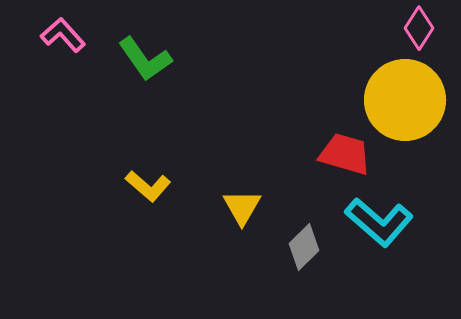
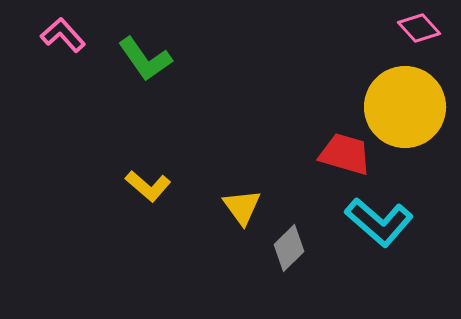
pink diamond: rotated 75 degrees counterclockwise
yellow circle: moved 7 px down
yellow triangle: rotated 6 degrees counterclockwise
gray diamond: moved 15 px left, 1 px down
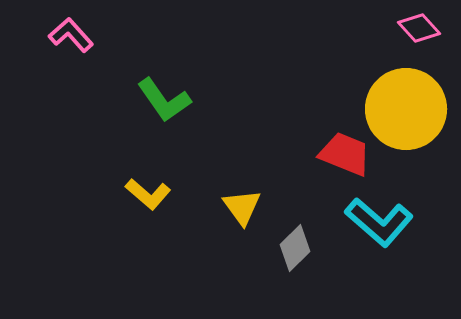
pink L-shape: moved 8 px right
green L-shape: moved 19 px right, 41 px down
yellow circle: moved 1 px right, 2 px down
red trapezoid: rotated 6 degrees clockwise
yellow L-shape: moved 8 px down
gray diamond: moved 6 px right
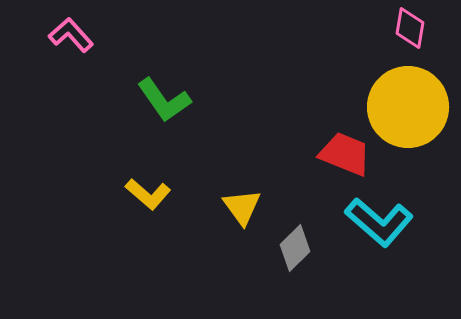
pink diamond: moved 9 px left; rotated 51 degrees clockwise
yellow circle: moved 2 px right, 2 px up
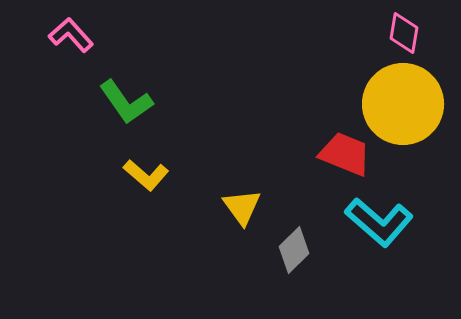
pink diamond: moved 6 px left, 5 px down
green L-shape: moved 38 px left, 2 px down
yellow circle: moved 5 px left, 3 px up
yellow L-shape: moved 2 px left, 19 px up
gray diamond: moved 1 px left, 2 px down
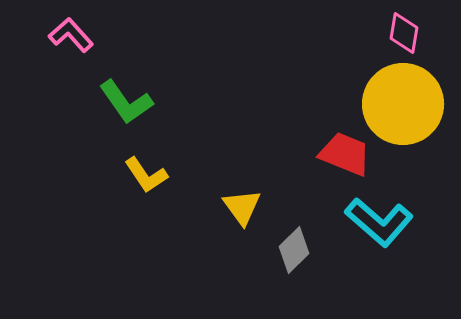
yellow L-shape: rotated 15 degrees clockwise
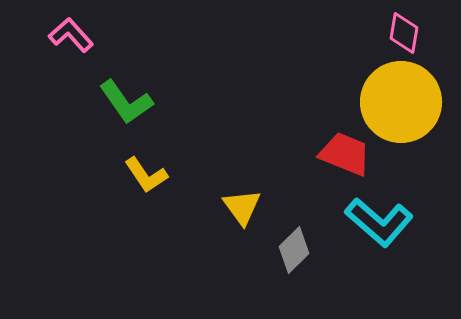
yellow circle: moved 2 px left, 2 px up
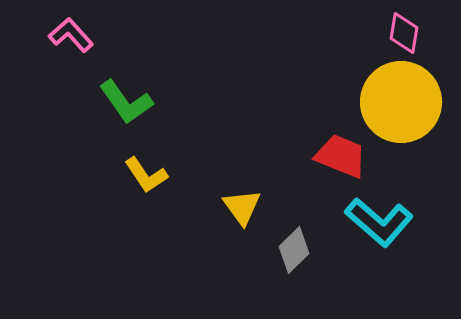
red trapezoid: moved 4 px left, 2 px down
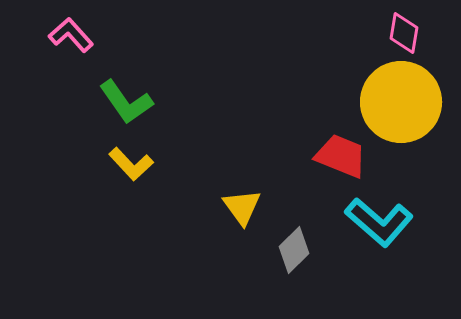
yellow L-shape: moved 15 px left, 11 px up; rotated 9 degrees counterclockwise
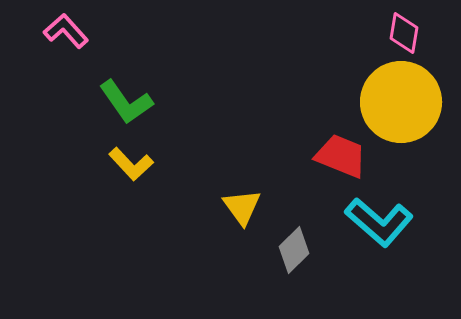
pink L-shape: moved 5 px left, 4 px up
